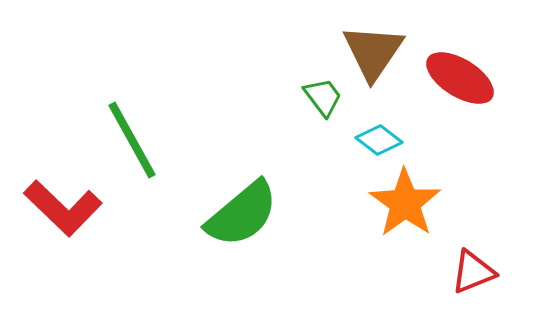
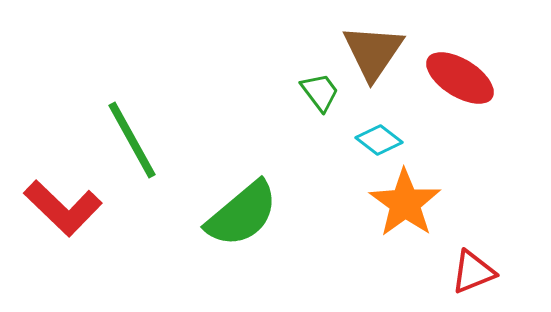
green trapezoid: moved 3 px left, 5 px up
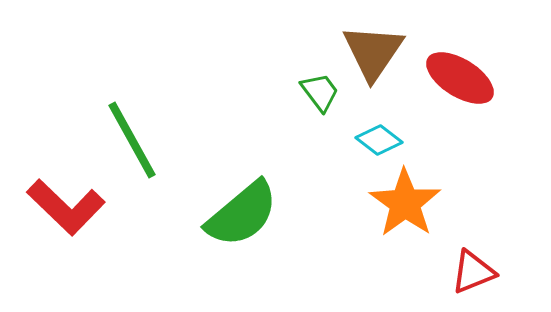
red L-shape: moved 3 px right, 1 px up
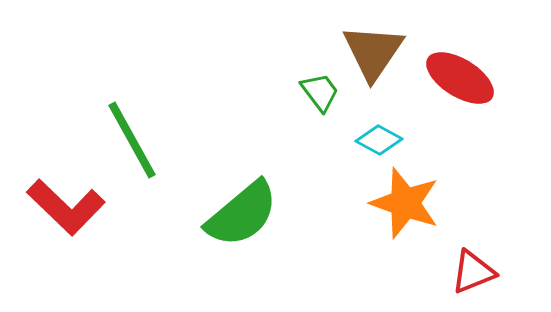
cyan diamond: rotated 9 degrees counterclockwise
orange star: rotated 16 degrees counterclockwise
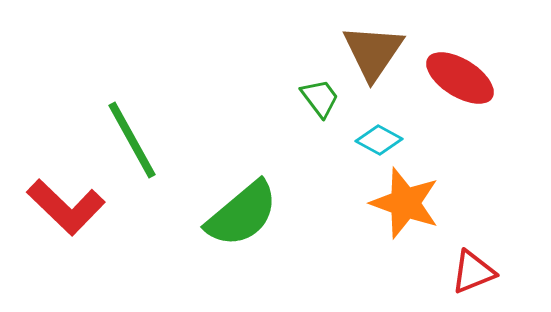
green trapezoid: moved 6 px down
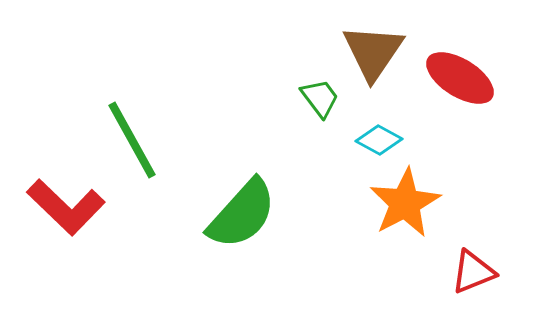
orange star: rotated 24 degrees clockwise
green semicircle: rotated 8 degrees counterclockwise
